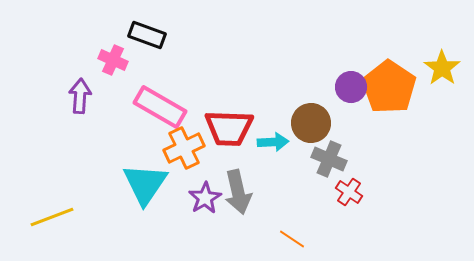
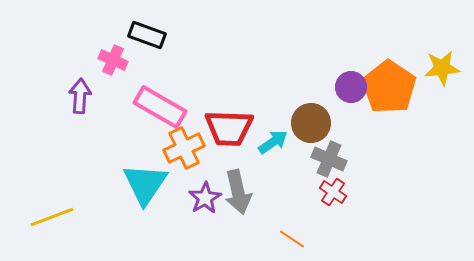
yellow star: rotated 30 degrees clockwise
cyan arrow: rotated 32 degrees counterclockwise
red cross: moved 16 px left
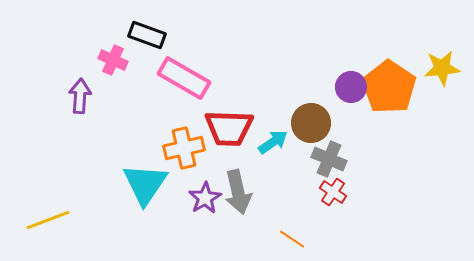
pink rectangle: moved 24 px right, 29 px up
orange cross: rotated 12 degrees clockwise
yellow line: moved 4 px left, 3 px down
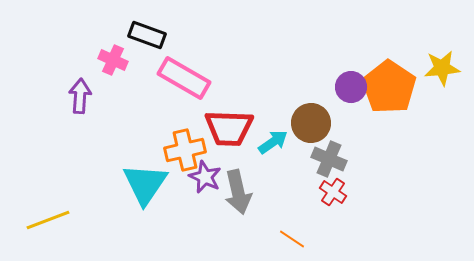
orange cross: moved 1 px right, 2 px down
purple star: moved 21 px up; rotated 16 degrees counterclockwise
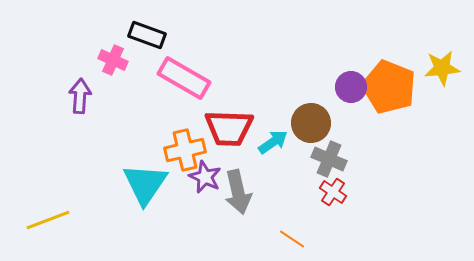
orange pentagon: rotated 12 degrees counterclockwise
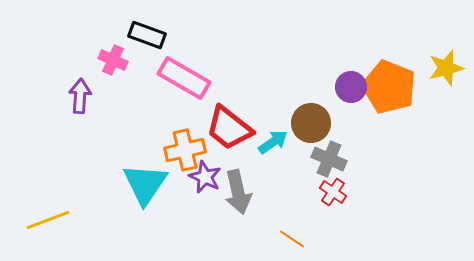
yellow star: moved 4 px right; rotated 9 degrees counterclockwise
red trapezoid: rotated 36 degrees clockwise
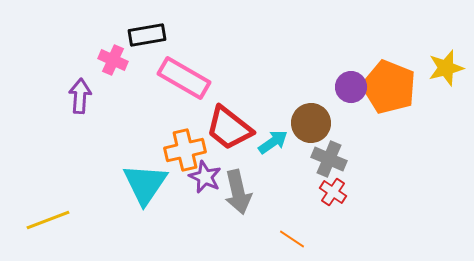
black rectangle: rotated 30 degrees counterclockwise
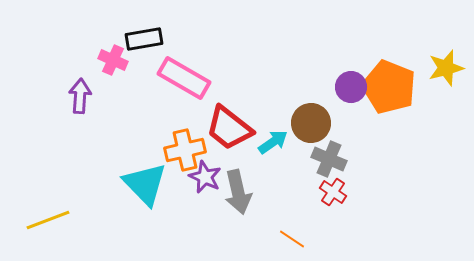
black rectangle: moved 3 px left, 4 px down
cyan triangle: rotated 18 degrees counterclockwise
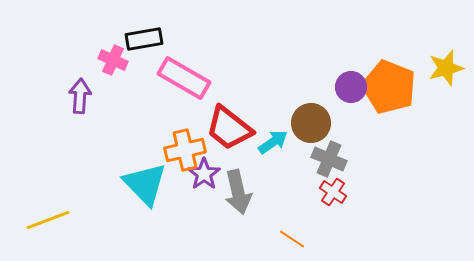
purple star: moved 1 px left, 3 px up; rotated 12 degrees clockwise
